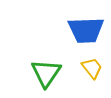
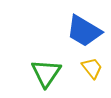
blue trapezoid: moved 2 px left, 1 px down; rotated 33 degrees clockwise
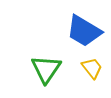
green triangle: moved 4 px up
